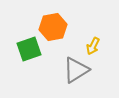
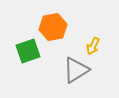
green square: moved 1 px left, 2 px down
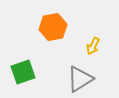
green square: moved 5 px left, 21 px down
gray triangle: moved 4 px right, 9 px down
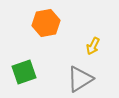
orange hexagon: moved 7 px left, 4 px up
green square: moved 1 px right
